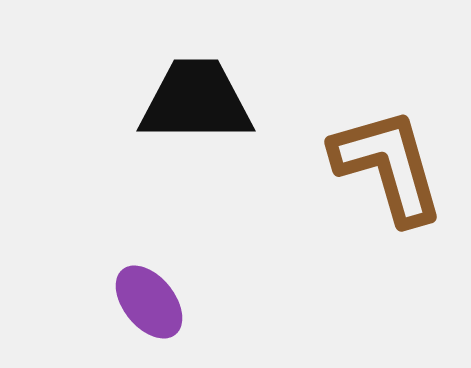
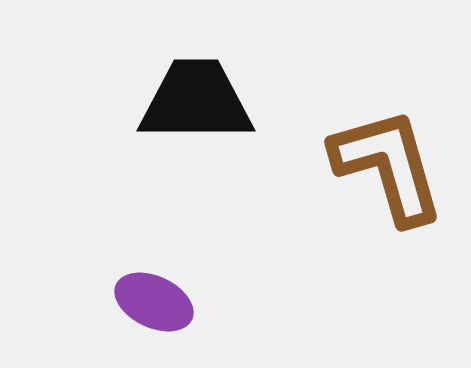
purple ellipse: moved 5 px right; rotated 26 degrees counterclockwise
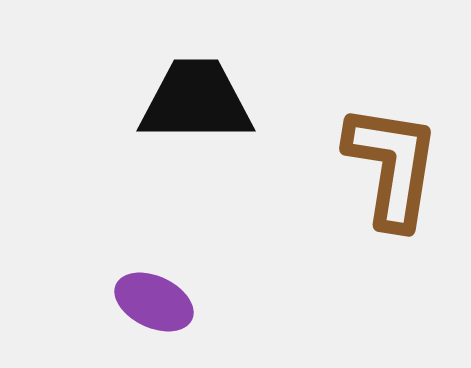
brown L-shape: moved 4 px right; rotated 25 degrees clockwise
